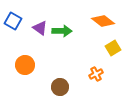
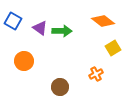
orange circle: moved 1 px left, 4 px up
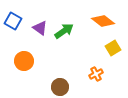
green arrow: moved 2 px right; rotated 36 degrees counterclockwise
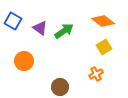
yellow square: moved 9 px left, 1 px up
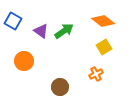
purple triangle: moved 1 px right, 3 px down
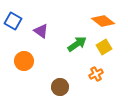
green arrow: moved 13 px right, 13 px down
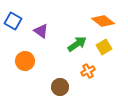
orange circle: moved 1 px right
orange cross: moved 8 px left, 3 px up
